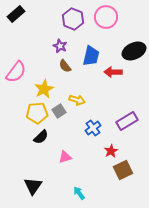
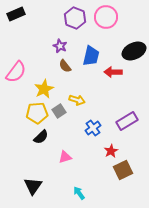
black rectangle: rotated 18 degrees clockwise
purple hexagon: moved 2 px right, 1 px up
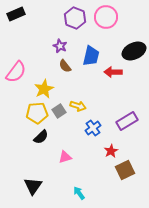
yellow arrow: moved 1 px right, 6 px down
brown square: moved 2 px right
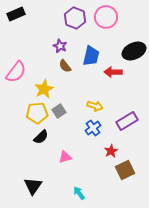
yellow arrow: moved 17 px right
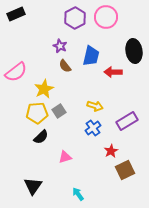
purple hexagon: rotated 10 degrees clockwise
black ellipse: rotated 75 degrees counterclockwise
pink semicircle: rotated 15 degrees clockwise
cyan arrow: moved 1 px left, 1 px down
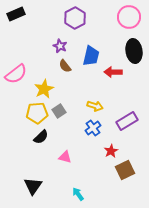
pink circle: moved 23 px right
pink semicircle: moved 2 px down
pink triangle: rotated 32 degrees clockwise
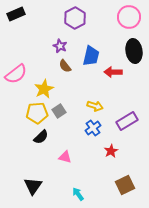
brown square: moved 15 px down
